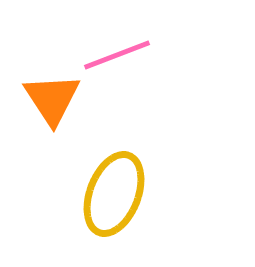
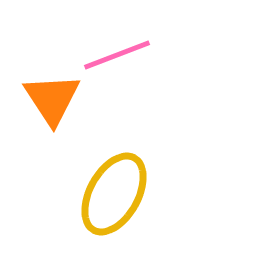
yellow ellipse: rotated 8 degrees clockwise
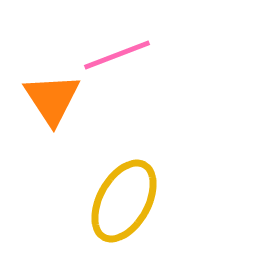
yellow ellipse: moved 10 px right, 7 px down
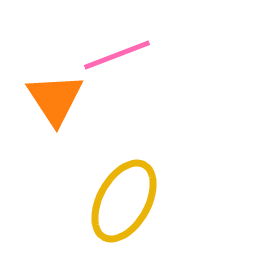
orange triangle: moved 3 px right
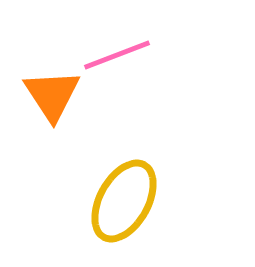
orange triangle: moved 3 px left, 4 px up
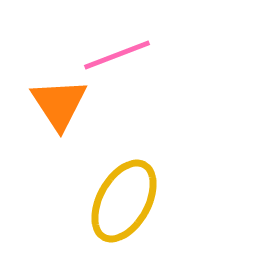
orange triangle: moved 7 px right, 9 px down
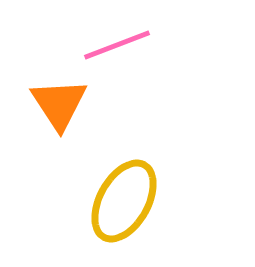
pink line: moved 10 px up
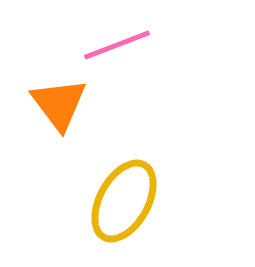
orange triangle: rotated 4 degrees counterclockwise
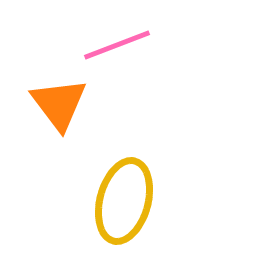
yellow ellipse: rotated 14 degrees counterclockwise
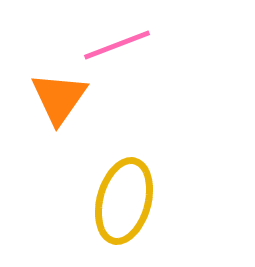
orange triangle: moved 6 px up; rotated 12 degrees clockwise
